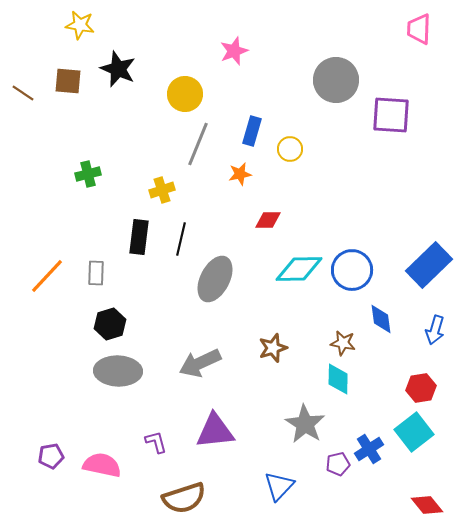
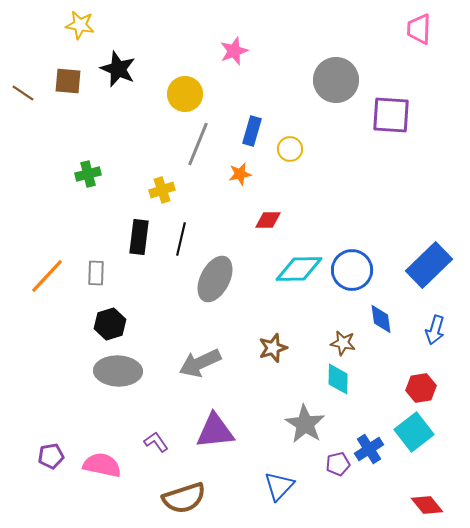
purple L-shape at (156, 442): rotated 20 degrees counterclockwise
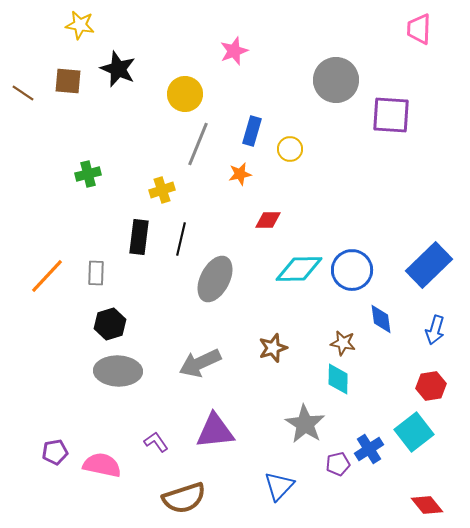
red hexagon at (421, 388): moved 10 px right, 2 px up
purple pentagon at (51, 456): moved 4 px right, 4 px up
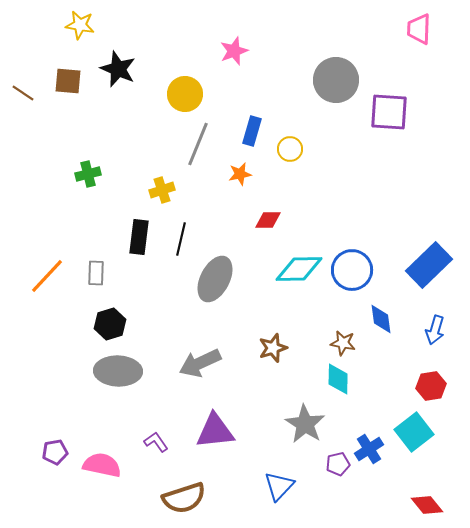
purple square at (391, 115): moved 2 px left, 3 px up
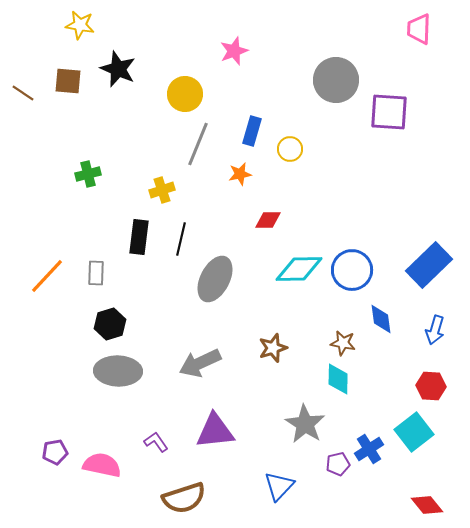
red hexagon at (431, 386): rotated 12 degrees clockwise
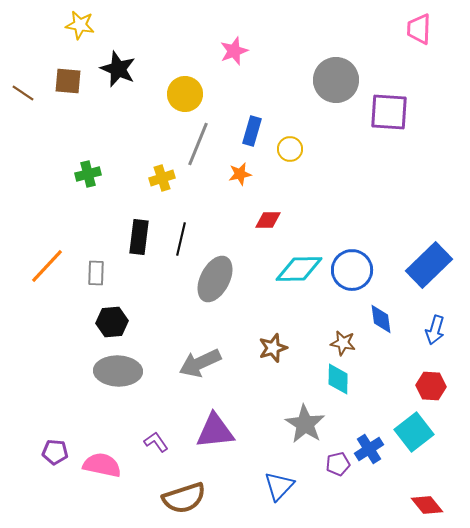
yellow cross at (162, 190): moved 12 px up
orange line at (47, 276): moved 10 px up
black hexagon at (110, 324): moved 2 px right, 2 px up; rotated 12 degrees clockwise
purple pentagon at (55, 452): rotated 15 degrees clockwise
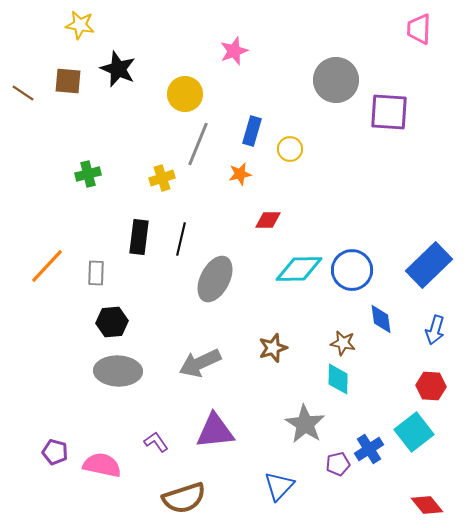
purple pentagon at (55, 452): rotated 10 degrees clockwise
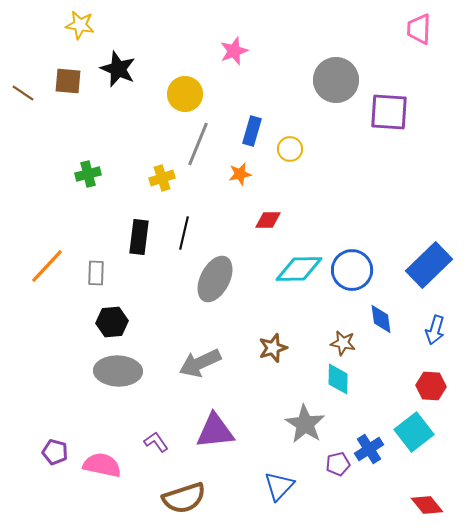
black line at (181, 239): moved 3 px right, 6 px up
